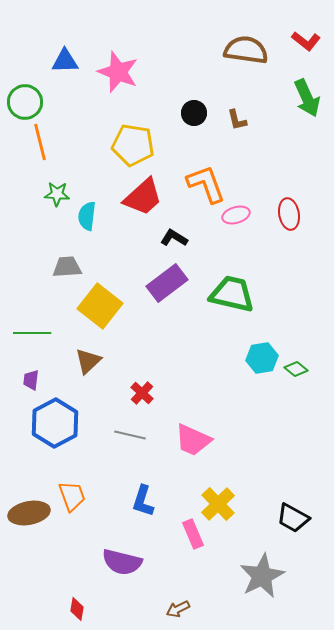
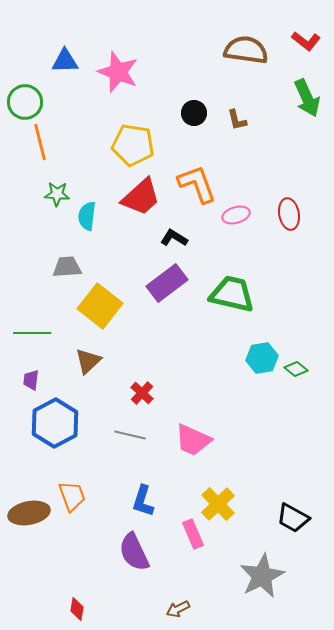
orange L-shape: moved 9 px left
red trapezoid: moved 2 px left
purple semicircle: moved 12 px right, 10 px up; rotated 51 degrees clockwise
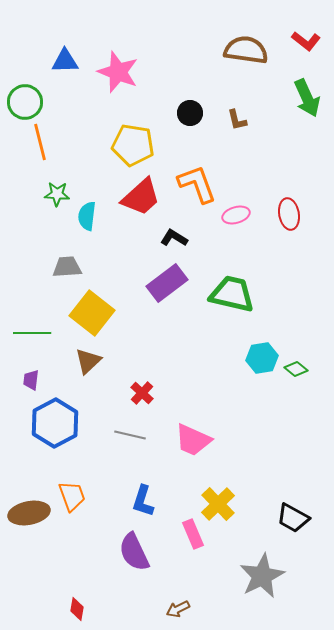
black circle: moved 4 px left
yellow square: moved 8 px left, 7 px down
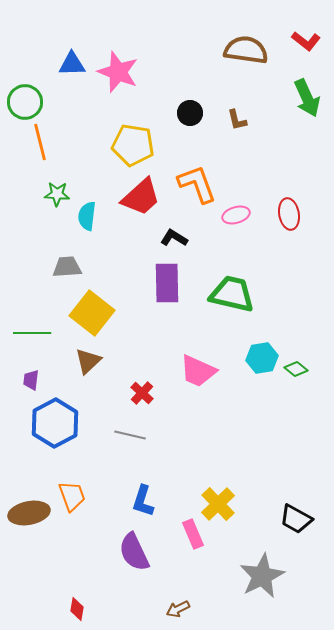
blue triangle: moved 7 px right, 3 px down
purple rectangle: rotated 54 degrees counterclockwise
pink trapezoid: moved 5 px right, 69 px up
black trapezoid: moved 3 px right, 1 px down
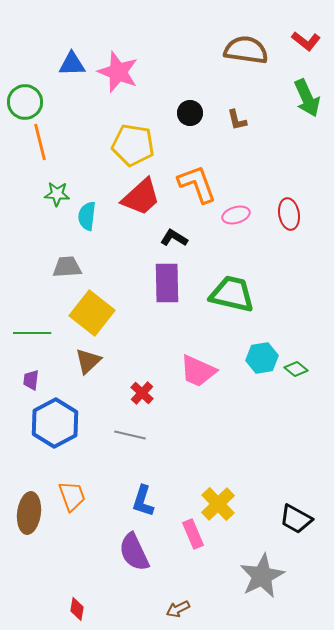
brown ellipse: rotated 72 degrees counterclockwise
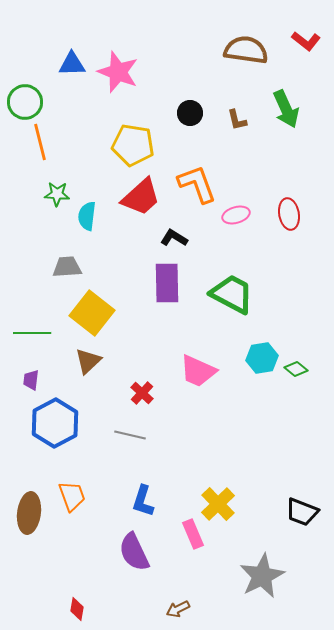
green arrow: moved 21 px left, 11 px down
green trapezoid: rotated 15 degrees clockwise
black trapezoid: moved 6 px right, 7 px up; rotated 8 degrees counterclockwise
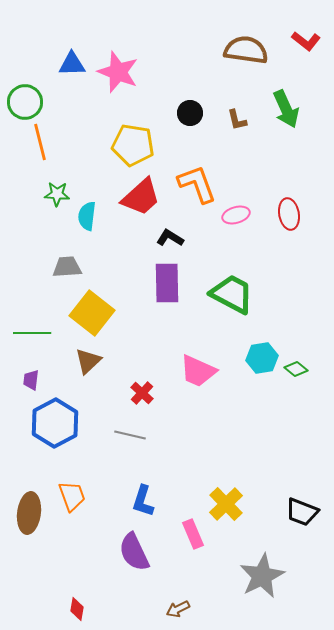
black L-shape: moved 4 px left
yellow cross: moved 8 px right
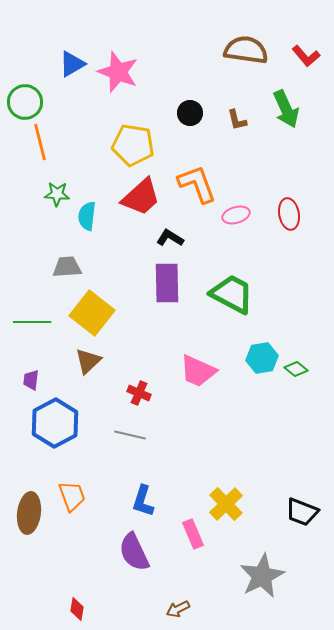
red L-shape: moved 15 px down; rotated 12 degrees clockwise
blue triangle: rotated 28 degrees counterclockwise
green line: moved 11 px up
red cross: moved 3 px left; rotated 20 degrees counterclockwise
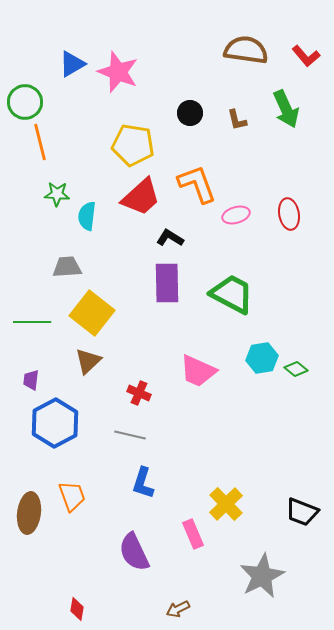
blue L-shape: moved 18 px up
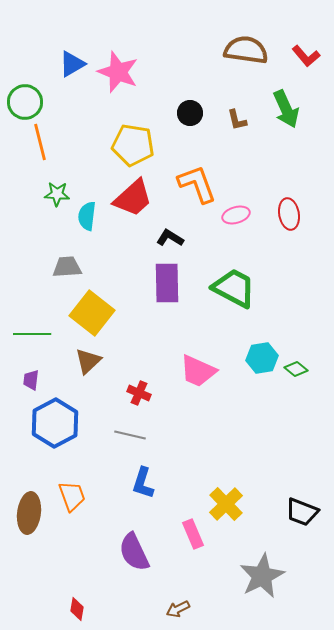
red trapezoid: moved 8 px left, 1 px down
green trapezoid: moved 2 px right, 6 px up
green line: moved 12 px down
